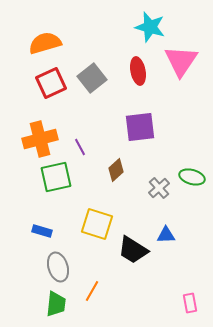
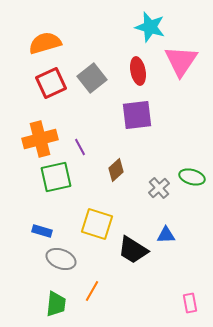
purple square: moved 3 px left, 12 px up
gray ellipse: moved 3 px right, 8 px up; rotated 52 degrees counterclockwise
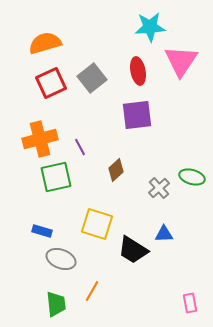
cyan star: rotated 20 degrees counterclockwise
blue triangle: moved 2 px left, 1 px up
green trapezoid: rotated 12 degrees counterclockwise
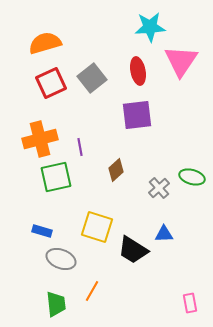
purple line: rotated 18 degrees clockwise
yellow square: moved 3 px down
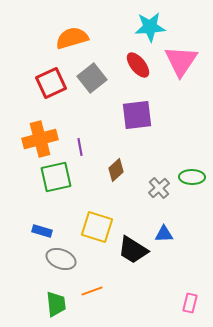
orange semicircle: moved 27 px right, 5 px up
red ellipse: moved 6 px up; rotated 28 degrees counterclockwise
green ellipse: rotated 15 degrees counterclockwise
orange line: rotated 40 degrees clockwise
pink rectangle: rotated 24 degrees clockwise
